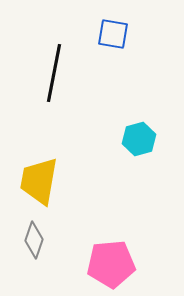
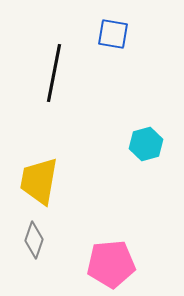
cyan hexagon: moved 7 px right, 5 px down
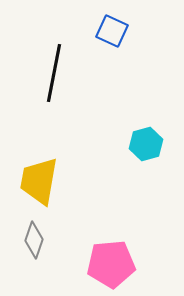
blue square: moved 1 px left, 3 px up; rotated 16 degrees clockwise
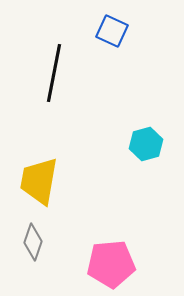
gray diamond: moved 1 px left, 2 px down
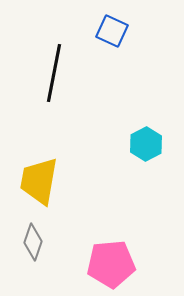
cyan hexagon: rotated 12 degrees counterclockwise
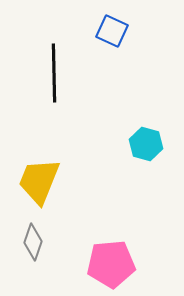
black line: rotated 12 degrees counterclockwise
cyan hexagon: rotated 16 degrees counterclockwise
yellow trapezoid: rotated 12 degrees clockwise
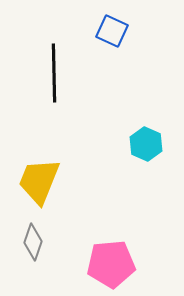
cyan hexagon: rotated 8 degrees clockwise
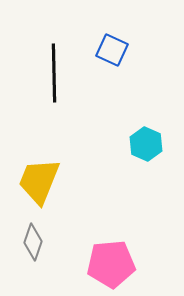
blue square: moved 19 px down
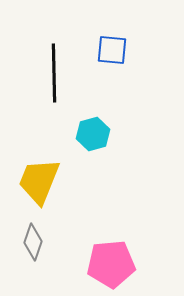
blue square: rotated 20 degrees counterclockwise
cyan hexagon: moved 53 px left, 10 px up; rotated 20 degrees clockwise
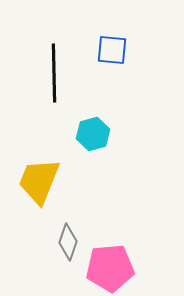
gray diamond: moved 35 px right
pink pentagon: moved 1 px left, 4 px down
